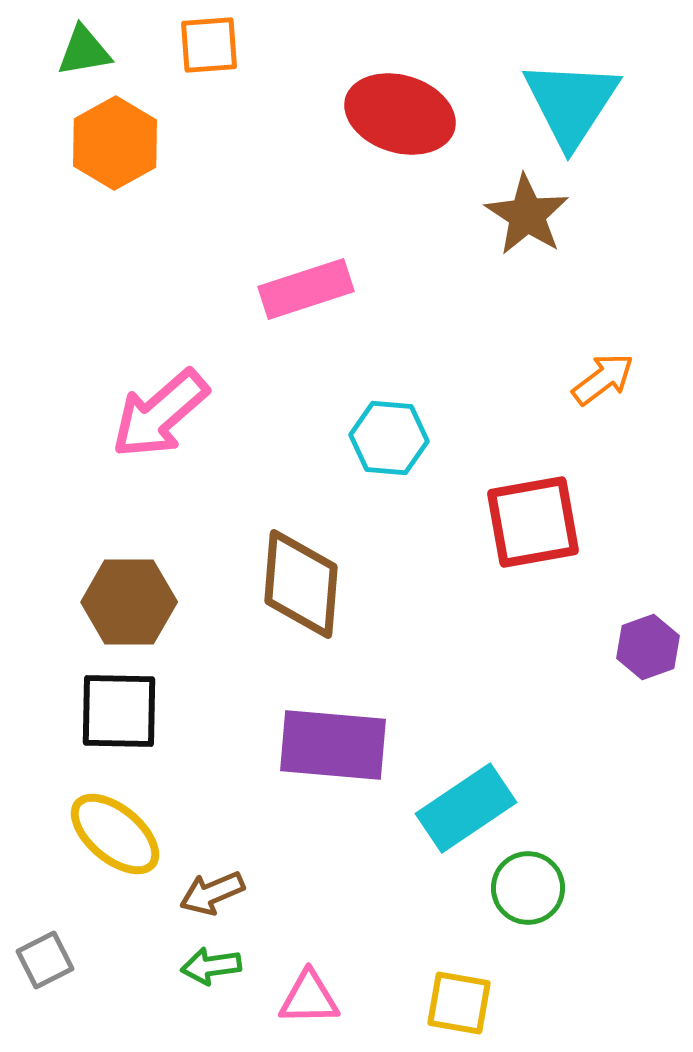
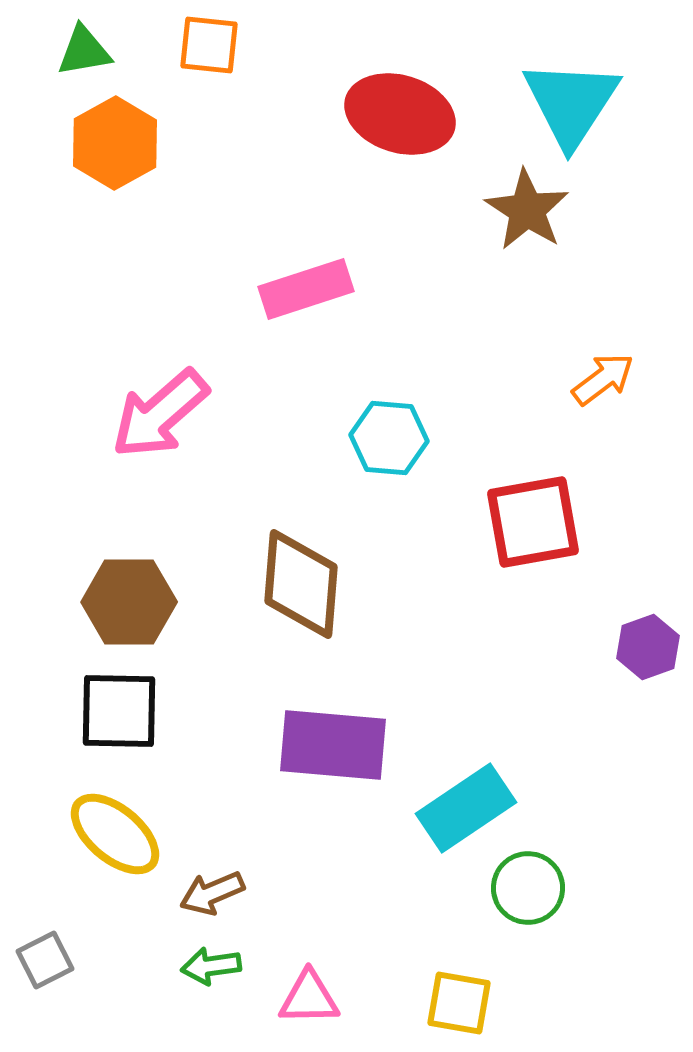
orange square: rotated 10 degrees clockwise
brown star: moved 5 px up
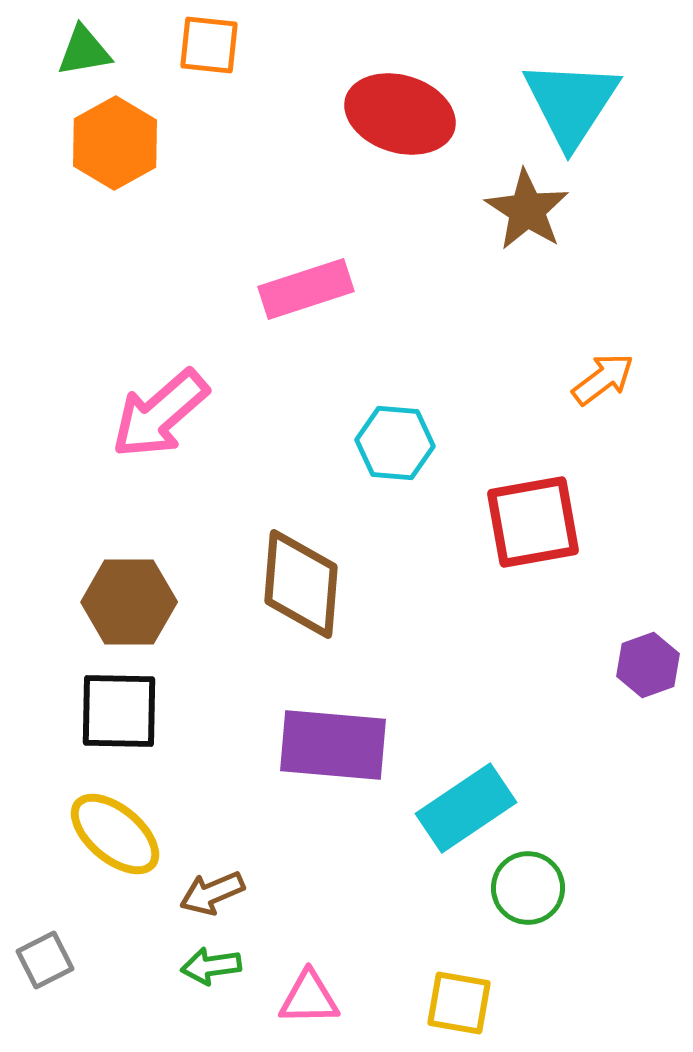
cyan hexagon: moved 6 px right, 5 px down
purple hexagon: moved 18 px down
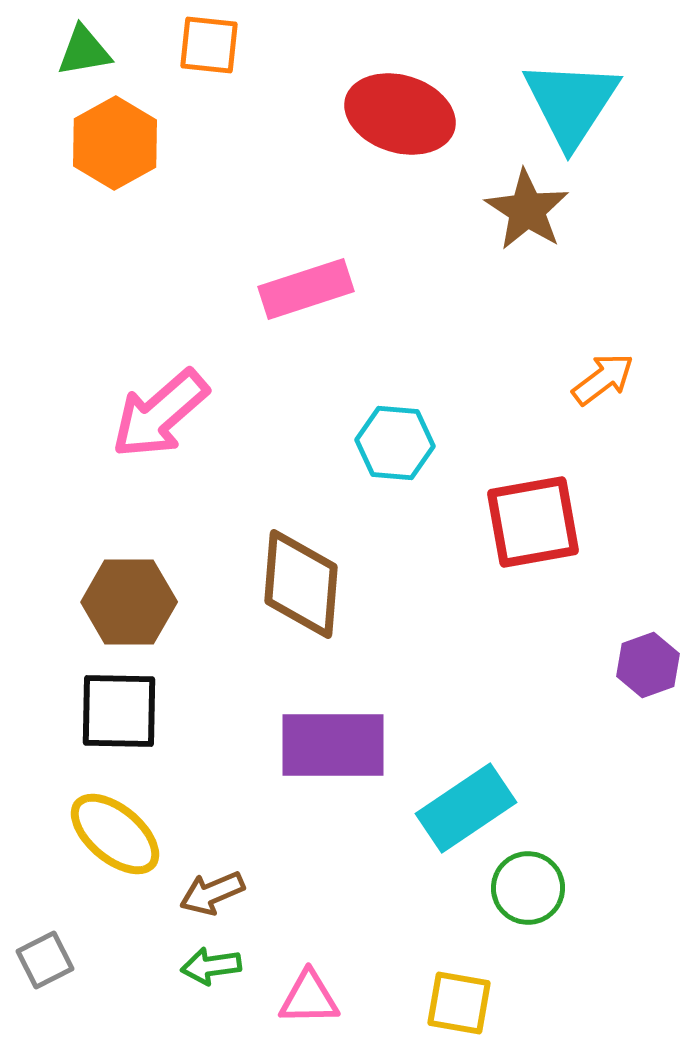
purple rectangle: rotated 5 degrees counterclockwise
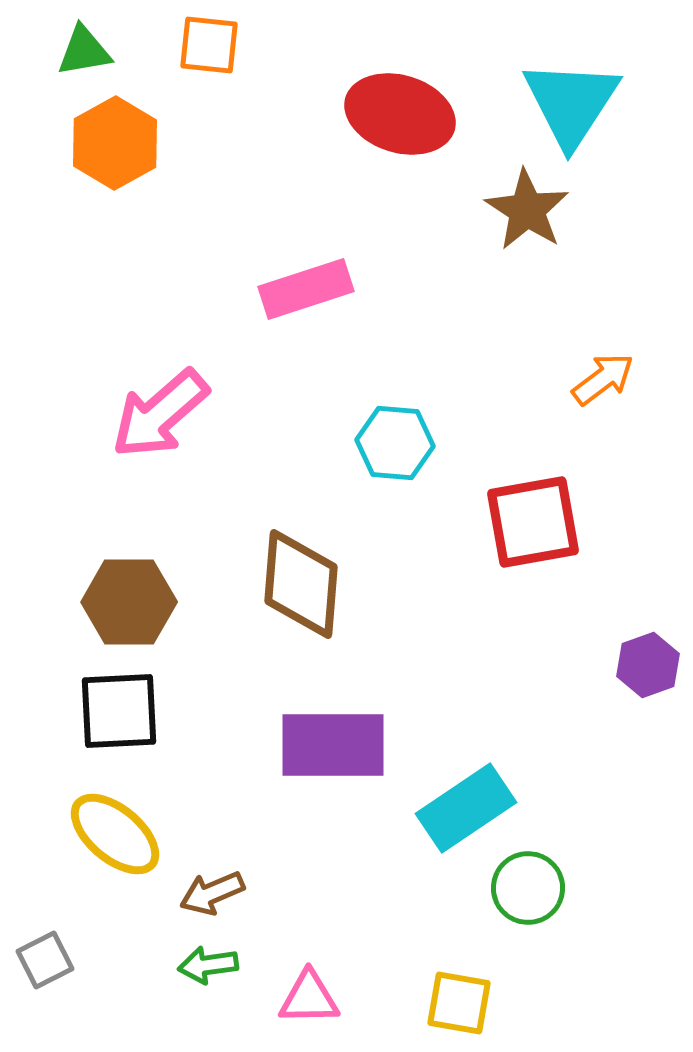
black square: rotated 4 degrees counterclockwise
green arrow: moved 3 px left, 1 px up
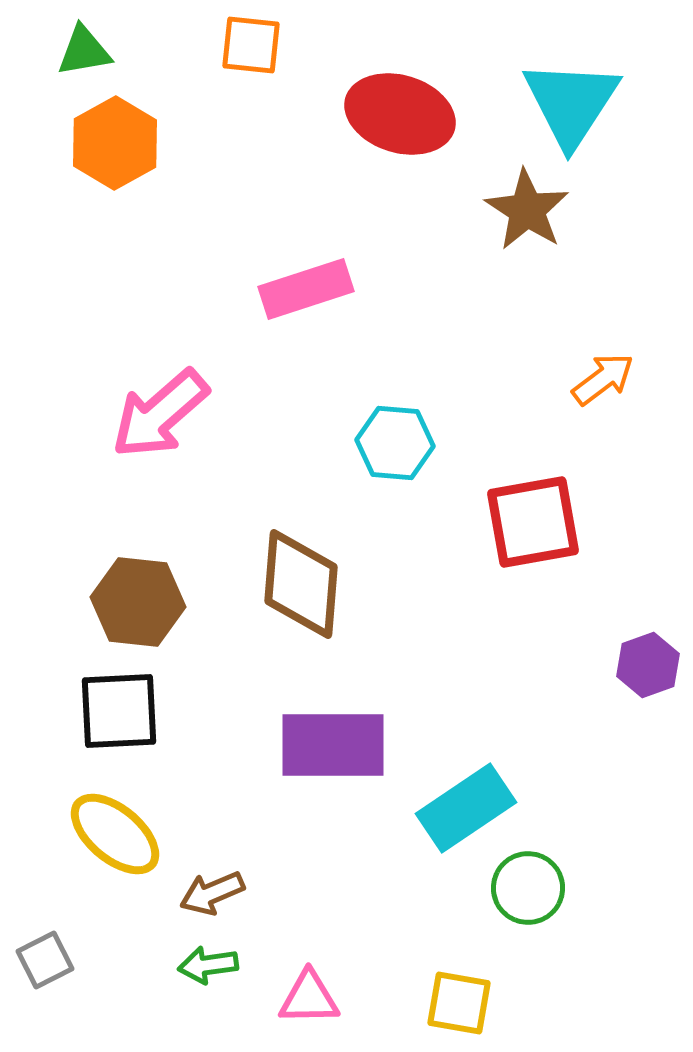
orange square: moved 42 px right
brown hexagon: moved 9 px right; rotated 6 degrees clockwise
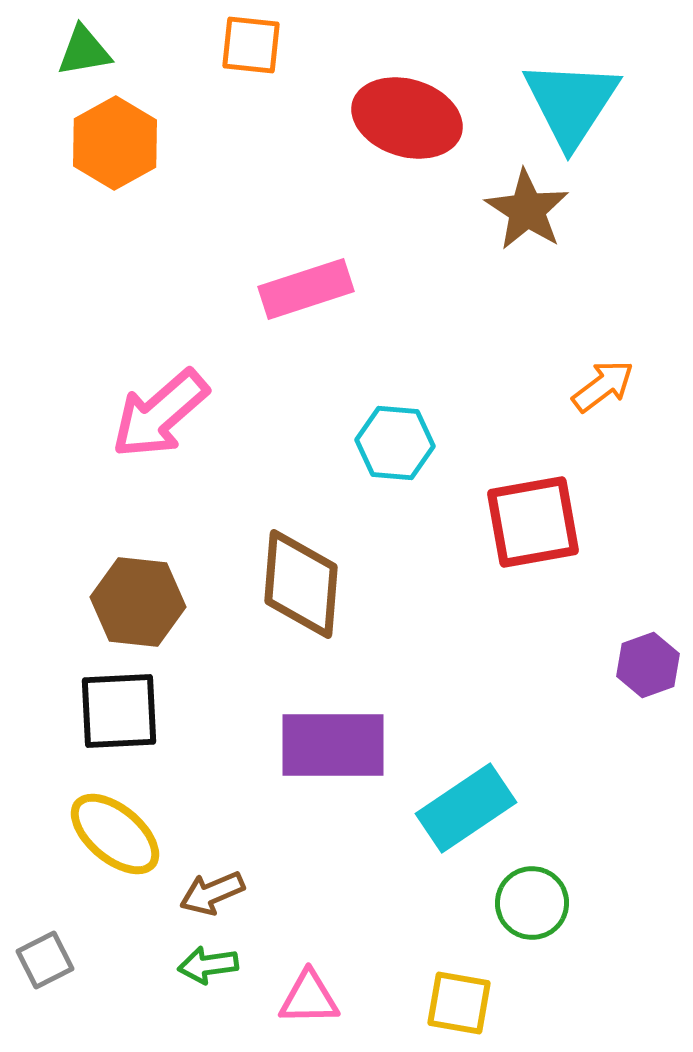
red ellipse: moved 7 px right, 4 px down
orange arrow: moved 7 px down
green circle: moved 4 px right, 15 px down
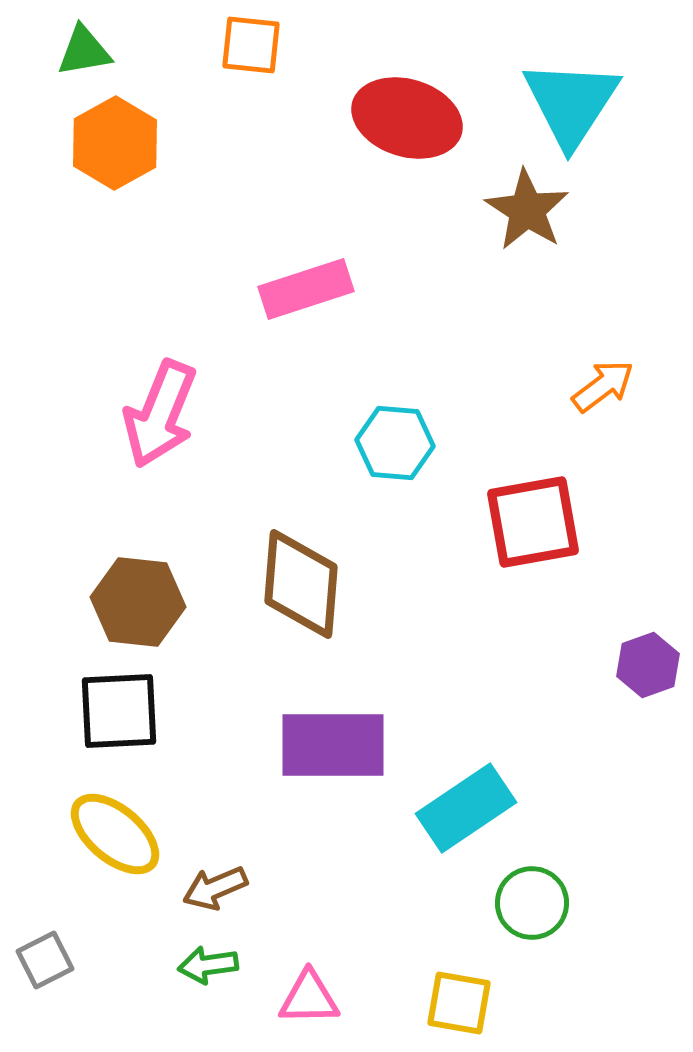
pink arrow: rotated 27 degrees counterclockwise
brown arrow: moved 3 px right, 5 px up
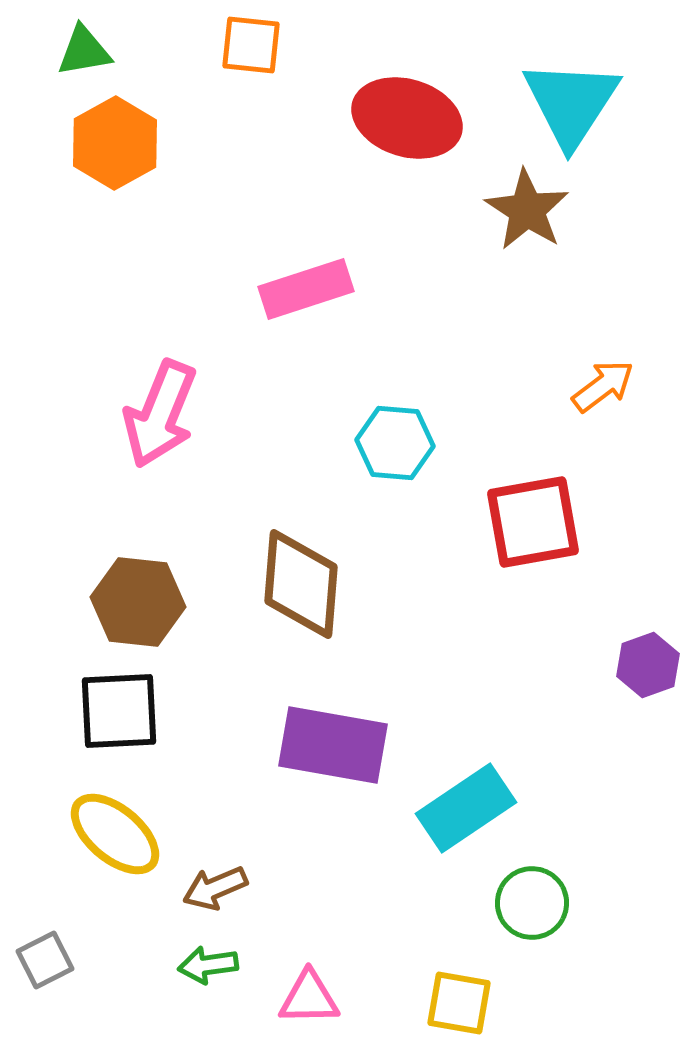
purple rectangle: rotated 10 degrees clockwise
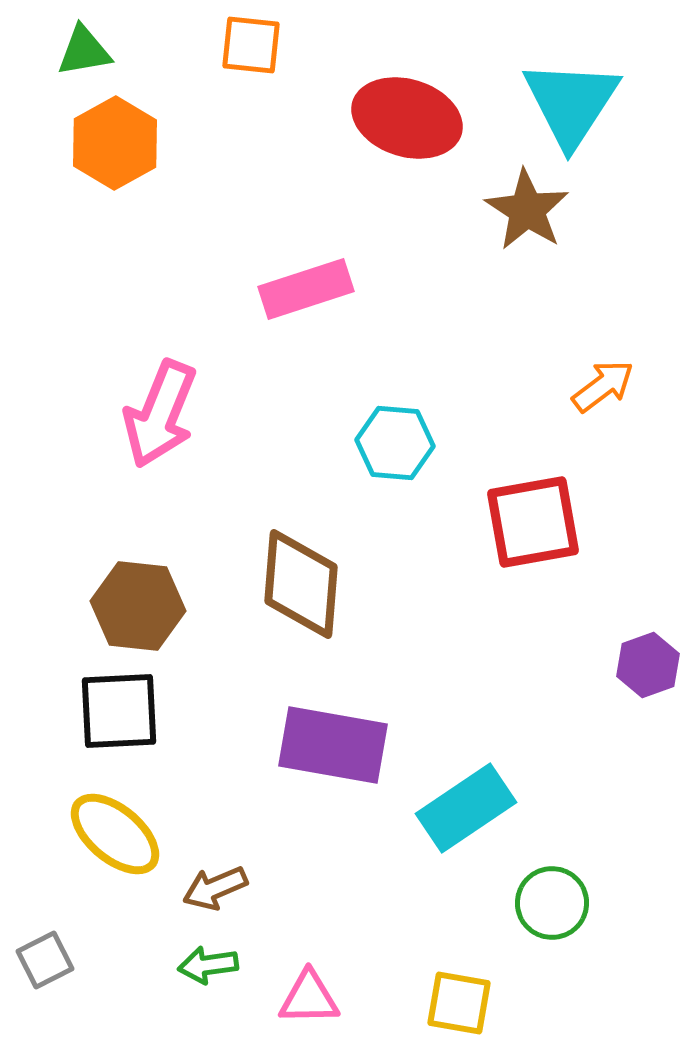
brown hexagon: moved 4 px down
green circle: moved 20 px right
